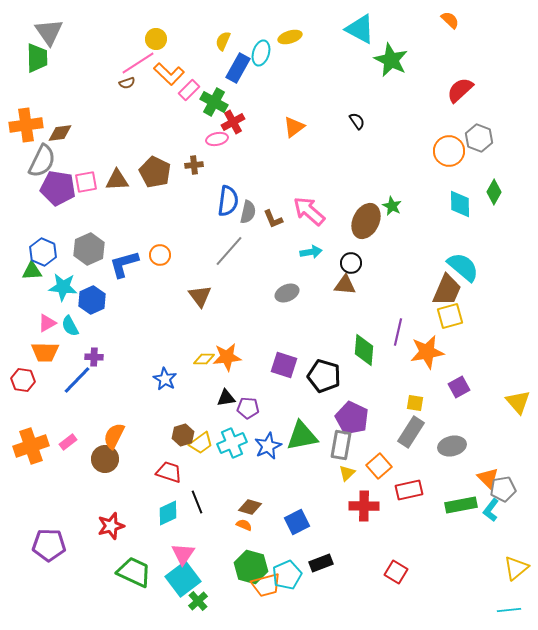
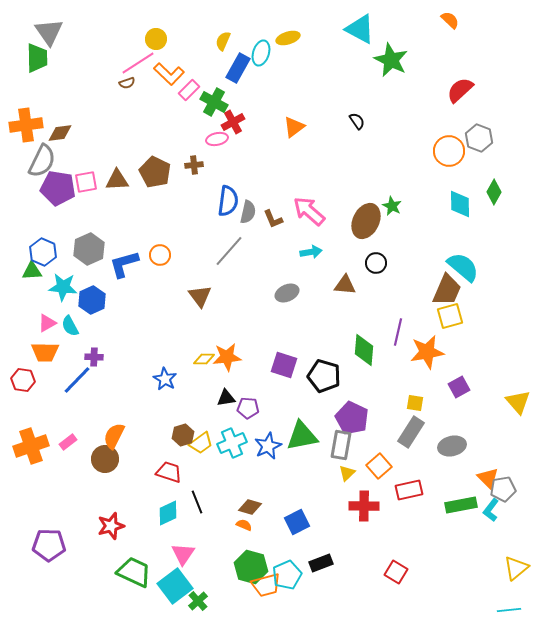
yellow ellipse at (290, 37): moved 2 px left, 1 px down
black circle at (351, 263): moved 25 px right
cyan square at (183, 579): moved 8 px left, 7 px down
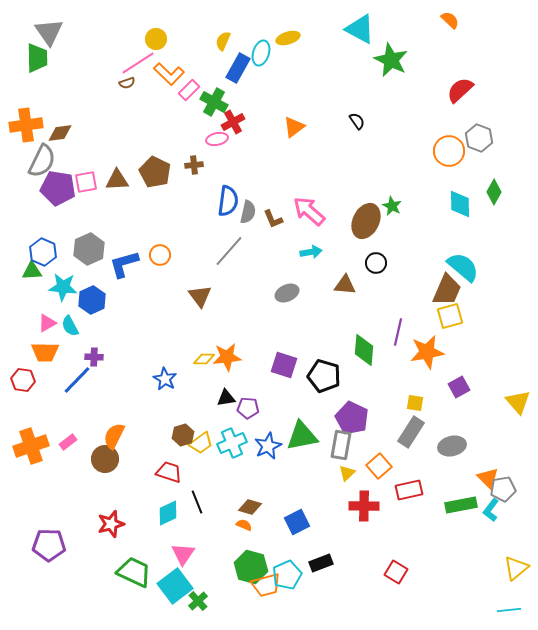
red star at (111, 526): moved 2 px up
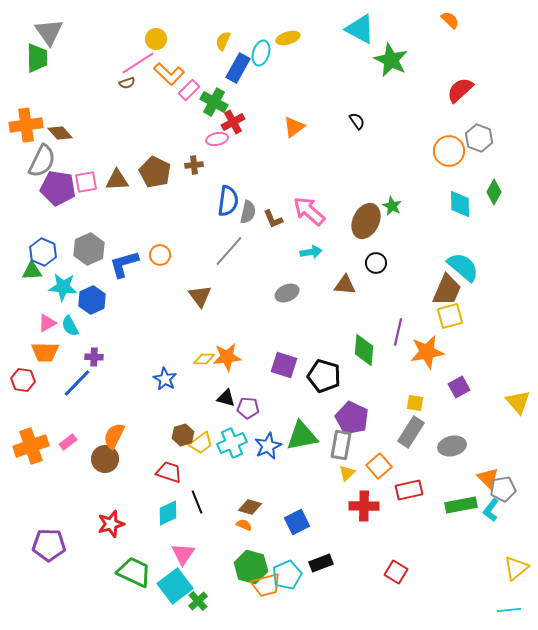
brown diamond at (60, 133): rotated 55 degrees clockwise
blue line at (77, 380): moved 3 px down
black triangle at (226, 398): rotated 24 degrees clockwise
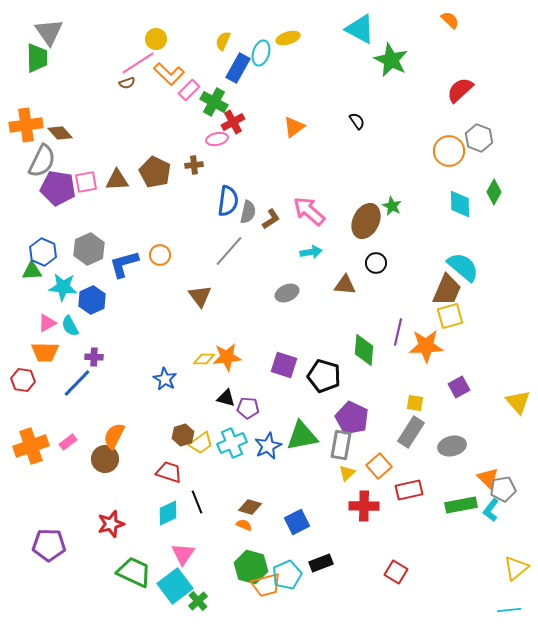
brown L-shape at (273, 219): moved 2 px left; rotated 100 degrees counterclockwise
orange star at (427, 352): moved 1 px left, 6 px up; rotated 8 degrees clockwise
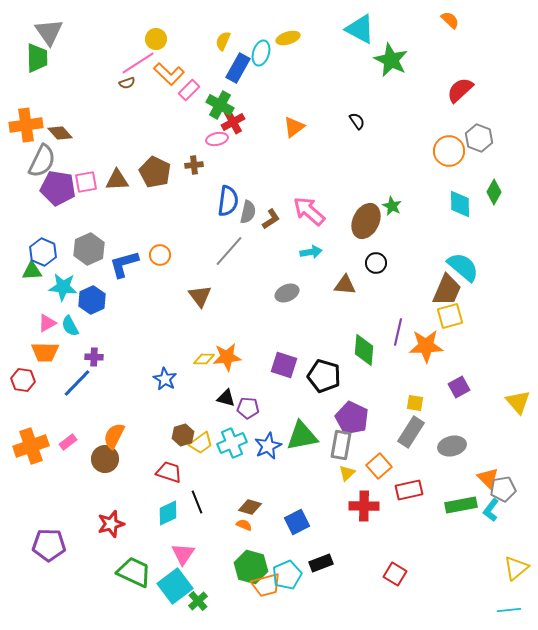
green cross at (214, 102): moved 6 px right, 3 px down
red square at (396, 572): moved 1 px left, 2 px down
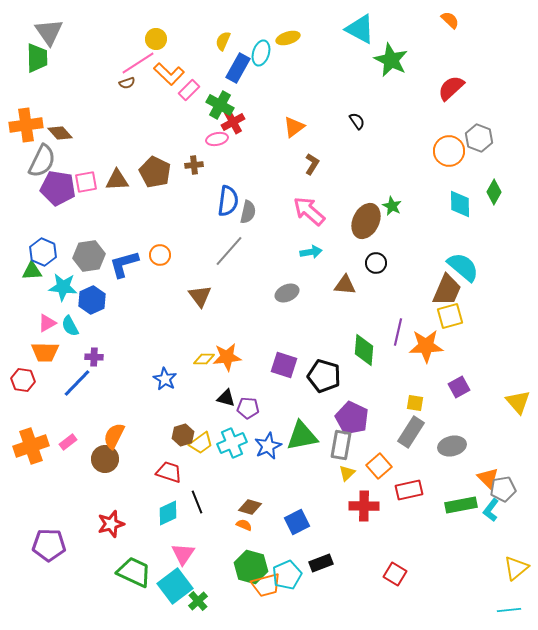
red semicircle at (460, 90): moved 9 px left, 2 px up
brown L-shape at (271, 219): moved 41 px right, 55 px up; rotated 25 degrees counterclockwise
gray hexagon at (89, 249): moved 7 px down; rotated 16 degrees clockwise
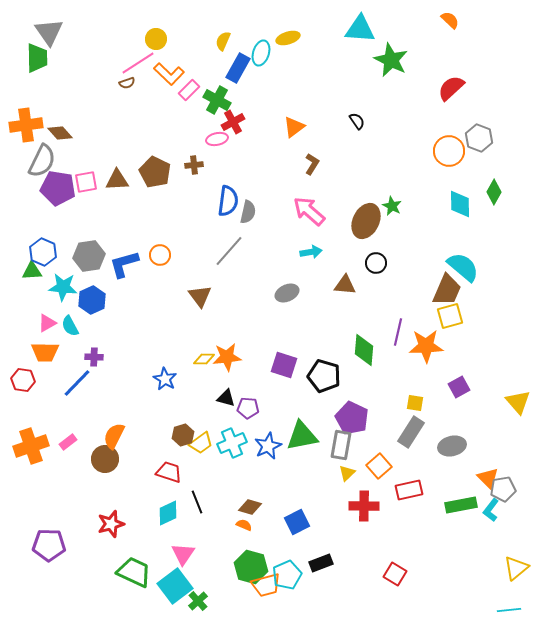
cyan triangle at (360, 29): rotated 24 degrees counterclockwise
green cross at (220, 105): moved 3 px left, 5 px up
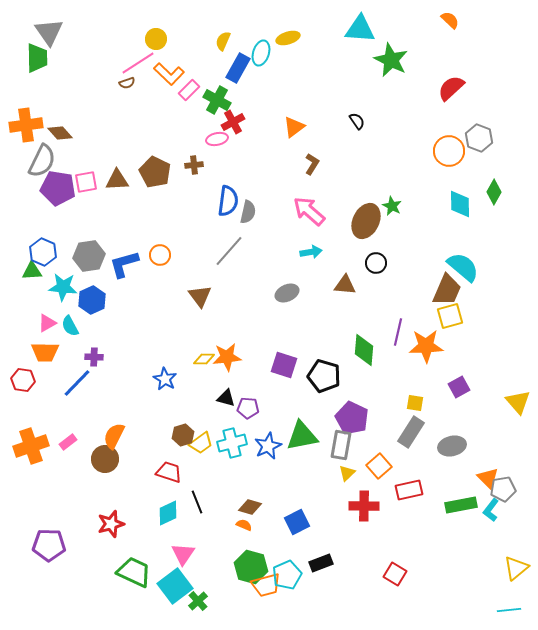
cyan cross at (232, 443): rotated 8 degrees clockwise
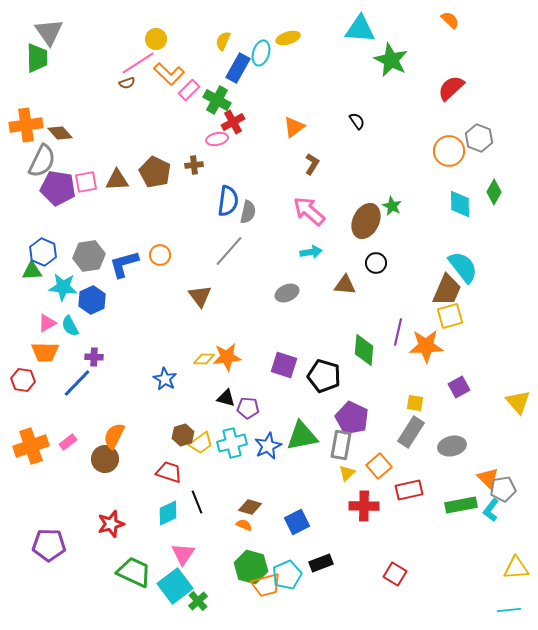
cyan semicircle at (463, 267): rotated 12 degrees clockwise
yellow triangle at (516, 568): rotated 36 degrees clockwise
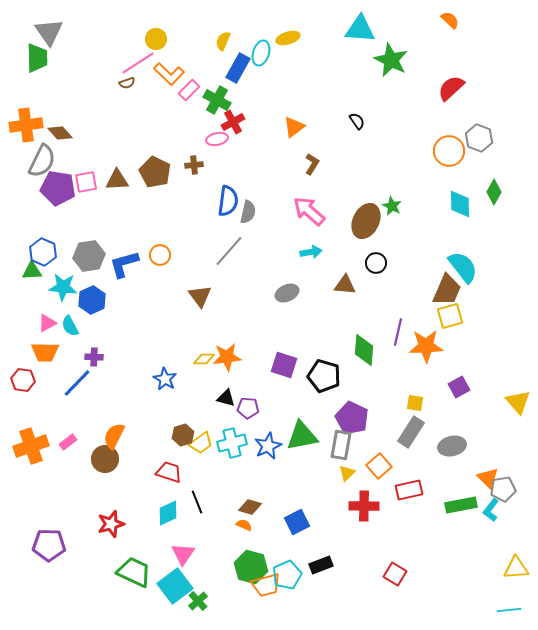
black rectangle at (321, 563): moved 2 px down
